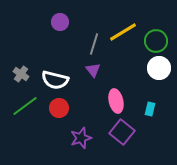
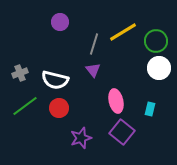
gray cross: moved 1 px left, 1 px up; rotated 35 degrees clockwise
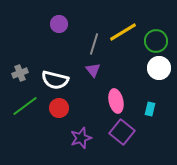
purple circle: moved 1 px left, 2 px down
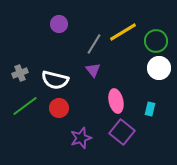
gray line: rotated 15 degrees clockwise
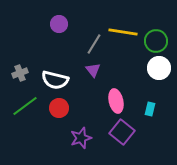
yellow line: rotated 40 degrees clockwise
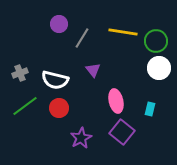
gray line: moved 12 px left, 6 px up
purple star: rotated 10 degrees counterclockwise
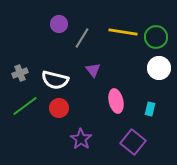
green circle: moved 4 px up
purple square: moved 11 px right, 10 px down
purple star: moved 1 px down; rotated 10 degrees counterclockwise
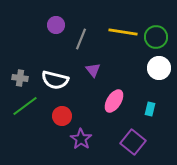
purple circle: moved 3 px left, 1 px down
gray line: moved 1 px left, 1 px down; rotated 10 degrees counterclockwise
gray cross: moved 5 px down; rotated 28 degrees clockwise
pink ellipse: moved 2 px left; rotated 45 degrees clockwise
red circle: moved 3 px right, 8 px down
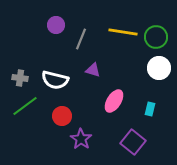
purple triangle: rotated 35 degrees counterclockwise
